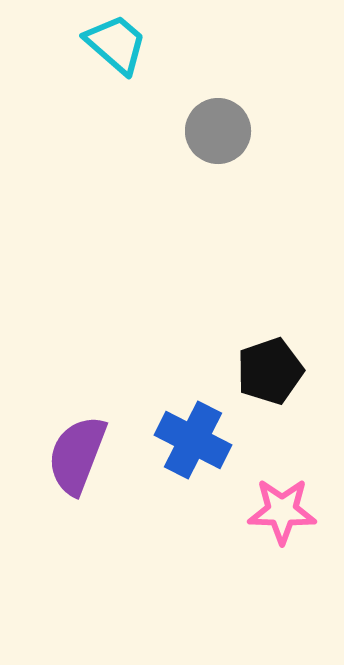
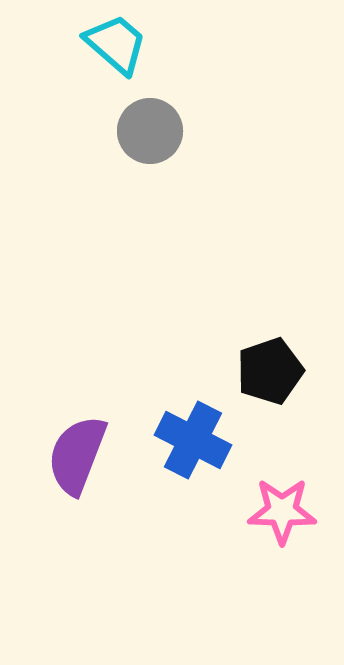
gray circle: moved 68 px left
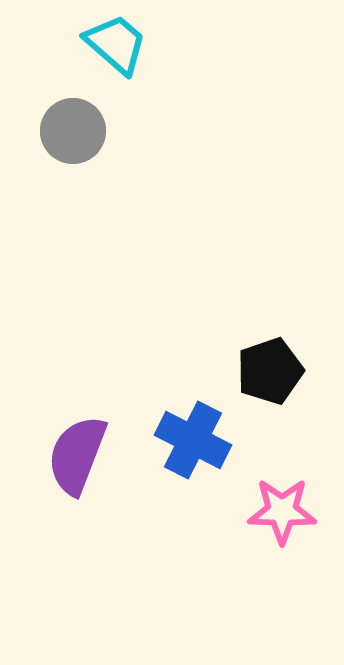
gray circle: moved 77 px left
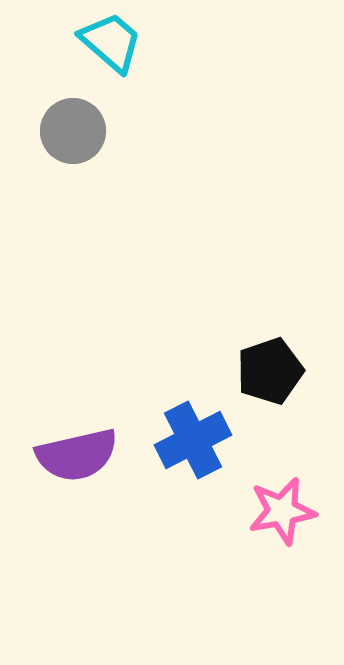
cyan trapezoid: moved 5 px left, 2 px up
blue cross: rotated 36 degrees clockwise
purple semicircle: rotated 124 degrees counterclockwise
pink star: rotated 12 degrees counterclockwise
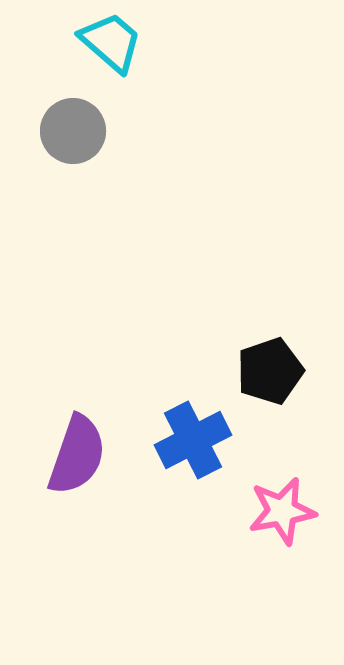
purple semicircle: rotated 58 degrees counterclockwise
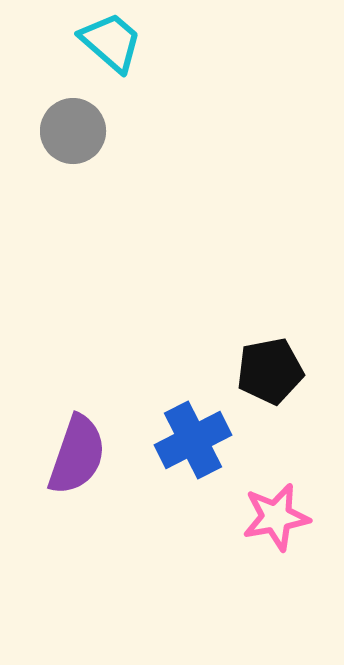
black pentagon: rotated 8 degrees clockwise
pink star: moved 6 px left, 6 px down
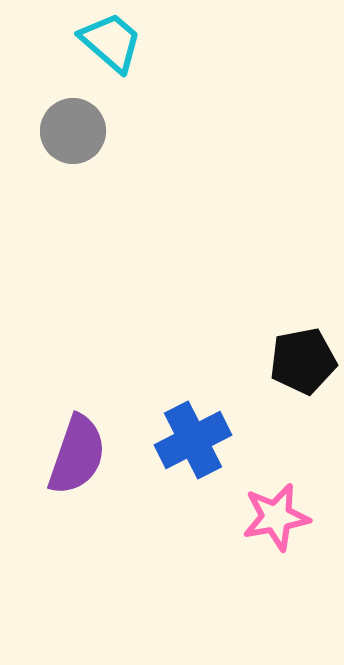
black pentagon: moved 33 px right, 10 px up
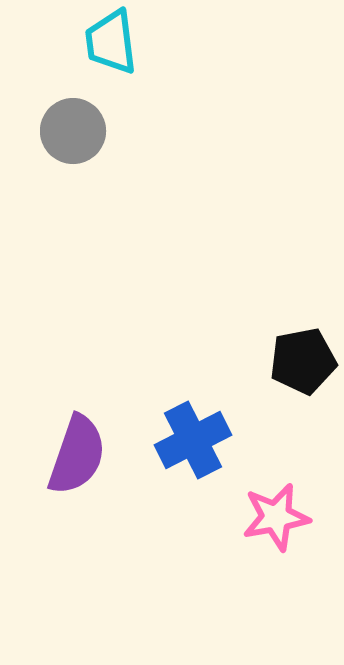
cyan trapezoid: rotated 138 degrees counterclockwise
